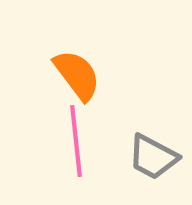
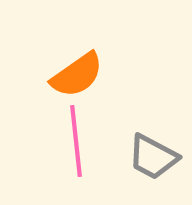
orange semicircle: rotated 92 degrees clockwise
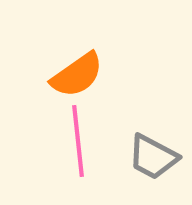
pink line: moved 2 px right
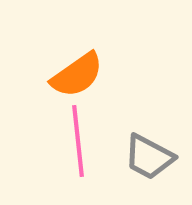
gray trapezoid: moved 4 px left
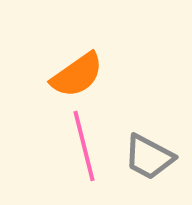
pink line: moved 6 px right, 5 px down; rotated 8 degrees counterclockwise
